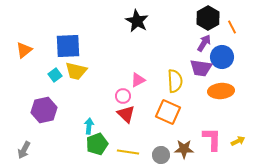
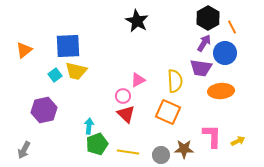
blue circle: moved 3 px right, 4 px up
pink L-shape: moved 3 px up
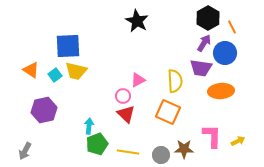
orange triangle: moved 7 px right, 20 px down; rotated 48 degrees counterclockwise
gray arrow: moved 1 px right, 1 px down
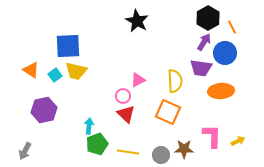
purple arrow: moved 1 px up
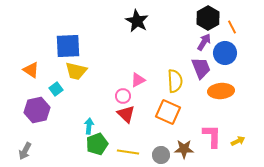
purple trapezoid: rotated 120 degrees counterclockwise
cyan square: moved 1 px right, 14 px down
purple hexagon: moved 7 px left
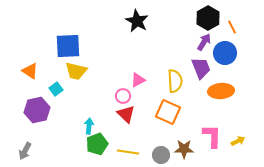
orange triangle: moved 1 px left, 1 px down
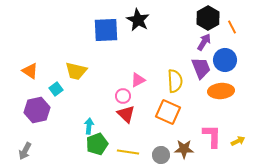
black star: moved 1 px right, 1 px up
blue square: moved 38 px right, 16 px up
blue circle: moved 7 px down
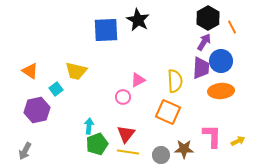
blue circle: moved 4 px left, 1 px down
purple trapezoid: rotated 25 degrees clockwise
pink circle: moved 1 px down
red triangle: moved 20 px down; rotated 24 degrees clockwise
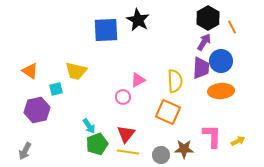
cyan square: rotated 24 degrees clockwise
cyan arrow: rotated 140 degrees clockwise
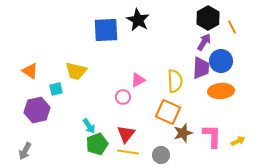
brown star: moved 1 px left, 16 px up; rotated 18 degrees counterclockwise
